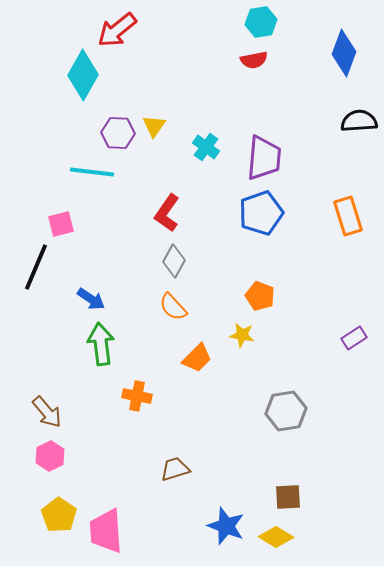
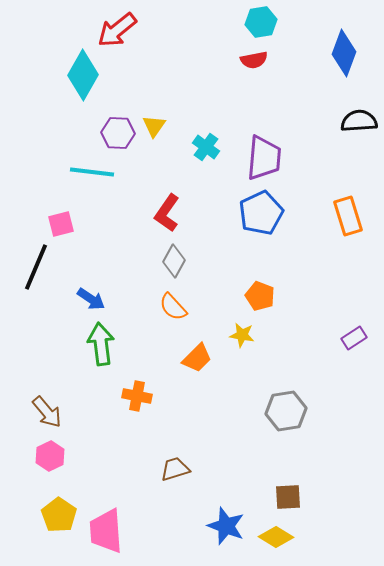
blue pentagon: rotated 6 degrees counterclockwise
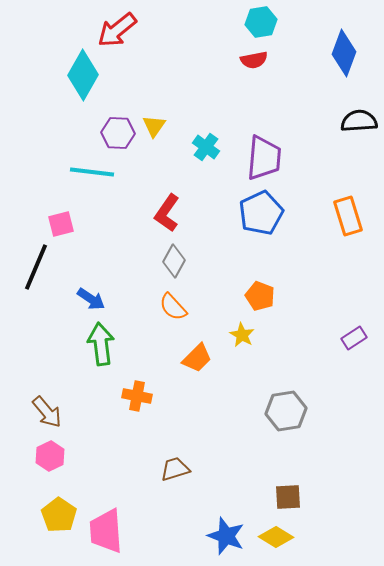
yellow star: rotated 20 degrees clockwise
blue star: moved 10 px down
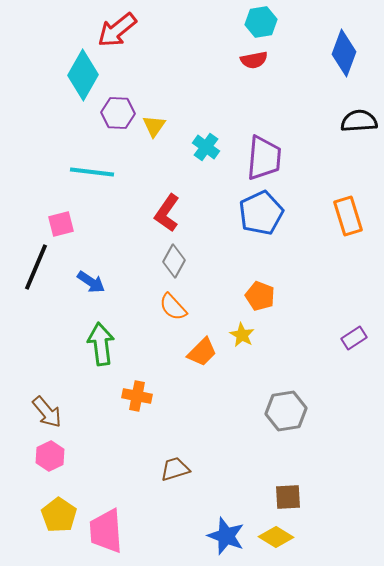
purple hexagon: moved 20 px up
blue arrow: moved 17 px up
orange trapezoid: moved 5 px right, 6 px up
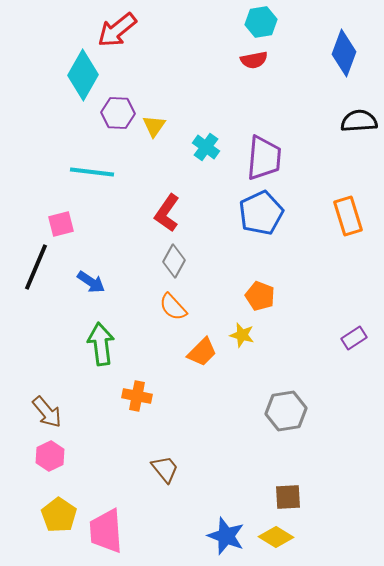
yellow star: rotated 15 degrees counterclockwise
brown trapezoid: moved 10 px left; rotated 68 degrees clockwise
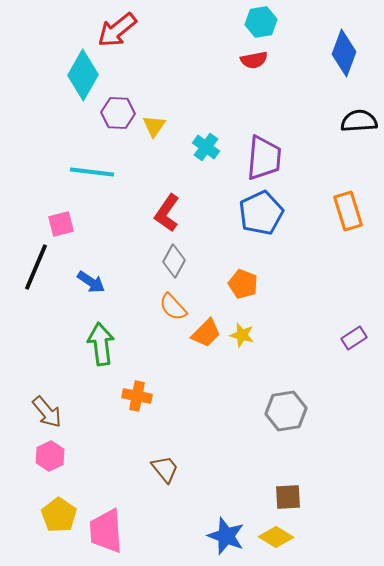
orange rectangle: moved 5 px up
orange pentagon: moved 17 px left, 12 px up
orange trapezoid: moved 4 px right, 19 px up
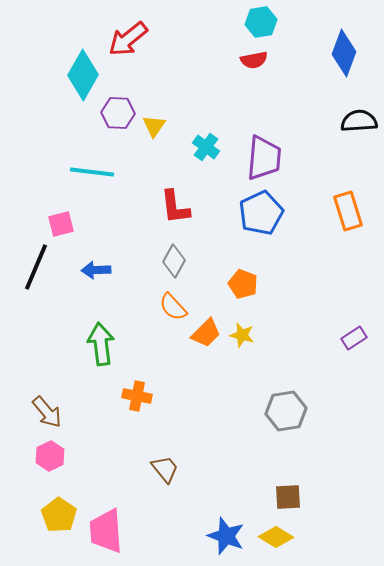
red arrow: moved 11 px right, 9 px down
red L-shape: moved 8 px right, 6 px up; rotated 42 degrees counterclockwise
blue arrow: moved 5 px right, 12 px up; rotated 144 degrees clockwise
